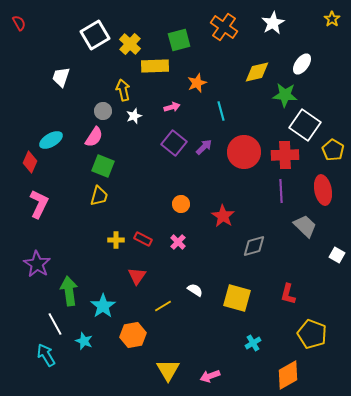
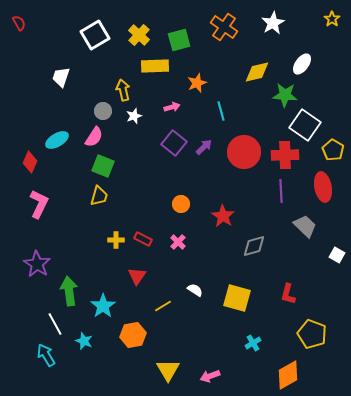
yellow cross at (130, 44): moved 9 px right, 9 px up
cyan ellipse at (51, 140): moved 6 px right
red ellipse at (323, 190): moved 3 px up
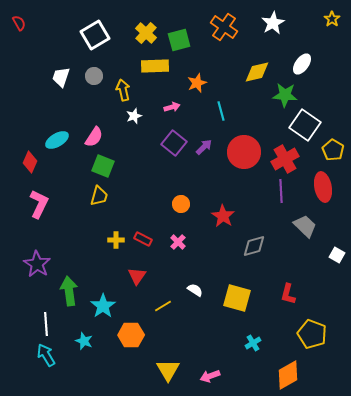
yellow cross at (139, 35): moved 7 px right, 2 px up
gray circle at (103, 111): moved 9 px left, 35 px up
red cross at (285, 155): moved 4 px down; rotated 28 degrees counterclockwise
white line at (55, 324): moved 9 px left; rotated 25 degrees clockwise
orange hexagon at (133, 335): moved 2 px left; rotated 10 degrees clockwise
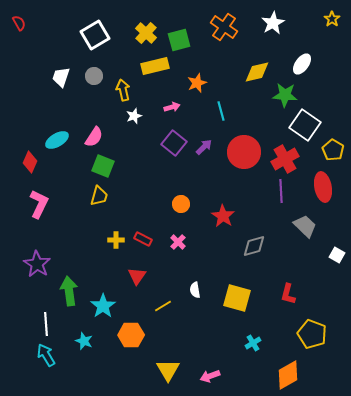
yellow rectangle at (155, 66): rotated 12 degrees counterclockwise
white semicircle at (195, 290): rotated 133 degrees counterclockwise
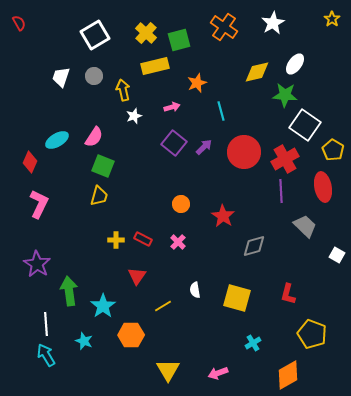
white ellipse at (302, 64): moved 7 px left
pink arrow at (210, 376): moved 8 px right, 3 px up
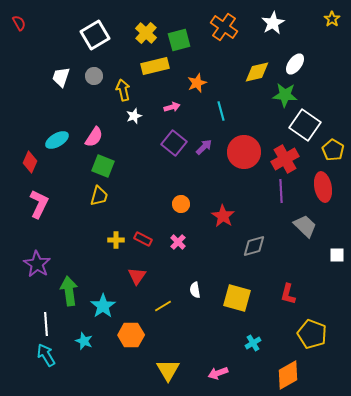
white square at (337, 255): rotated 28 degrees counterclockwise
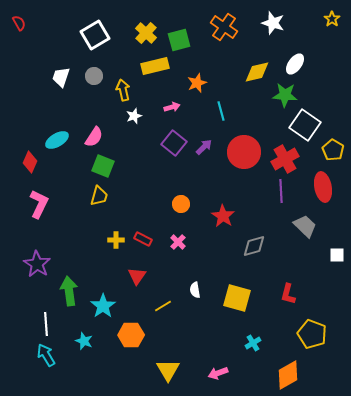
white star at (273, 23): rotated 25 degrees counterclockwise
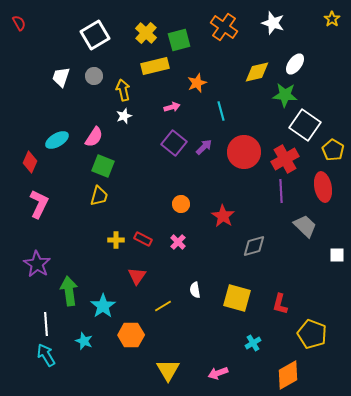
white star at (134, 116): moved 10 px left
red L-shape at (288, 294): moved 8 px left, 10 px down
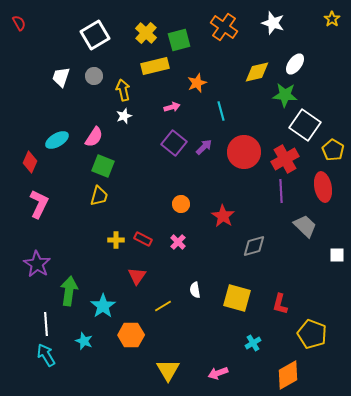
green arrow at (69, 291): rotated 16 degrees clockwise
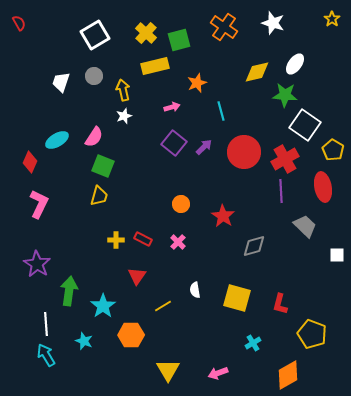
white trapezoid at (61, 77): moved 5 px down
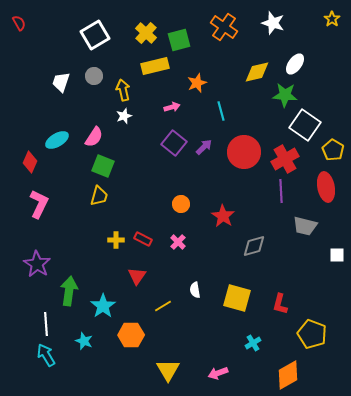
red ellipse at (323, 187): moved 3 px right
gray trapezoid at (305, 226): rotated 150 degrees clockwise
